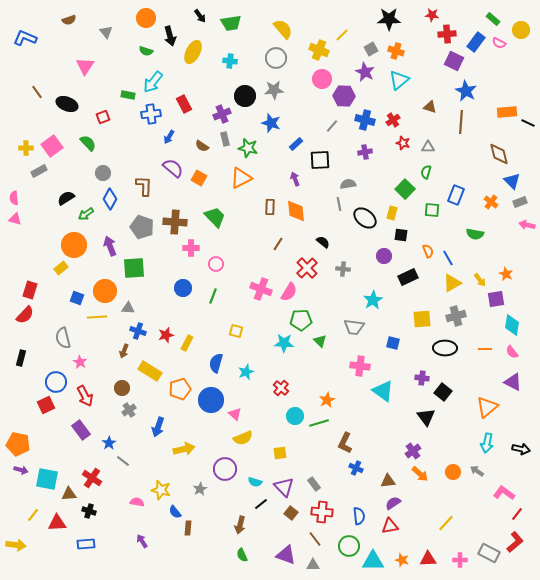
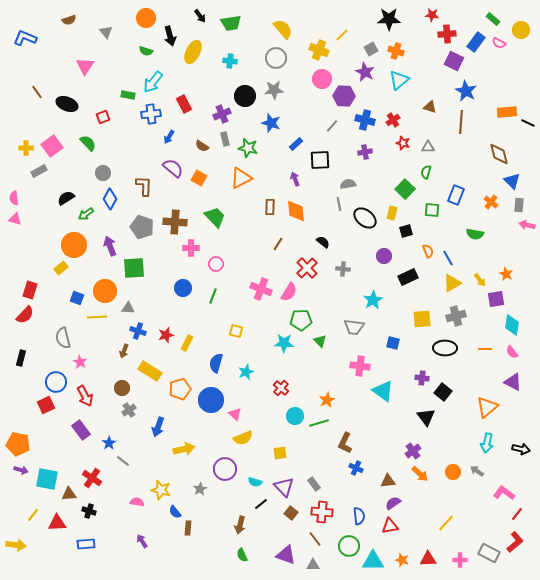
gray rectangle at (520, 202): moved 1 px left, 3 px down; rotated 64 degrees counterclockwise
black square at (401, 235): moved 5 px right, 4 px up; rotated 24 degrees counterclockwise
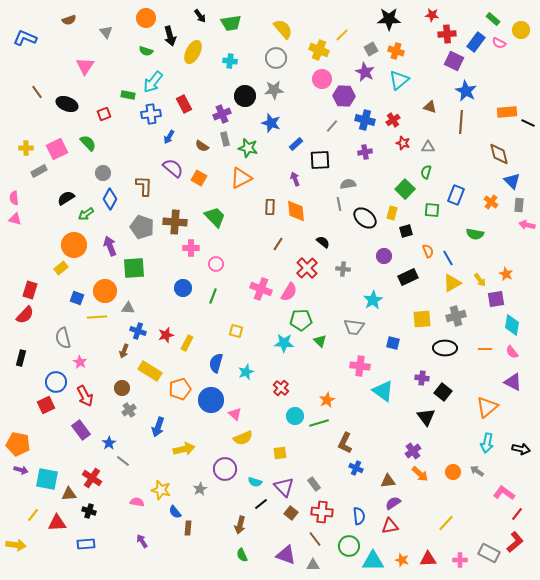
red square at (103, 117): moved 1 px right, 3 px up
pink square at (52, 146): moved 5 px right, 3 px down; rotated 10 degrees clockwise
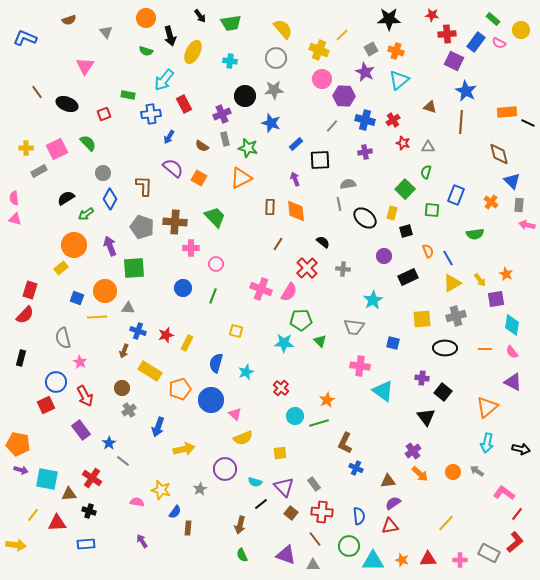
cyan arrow at (153, 82): moved 11 px right, 2 px up
green semicircle at (475, 234): rotated 18 degrees counterclockwise
blue semicircle at (175, 512): rotated 104 degrees counterclockwise
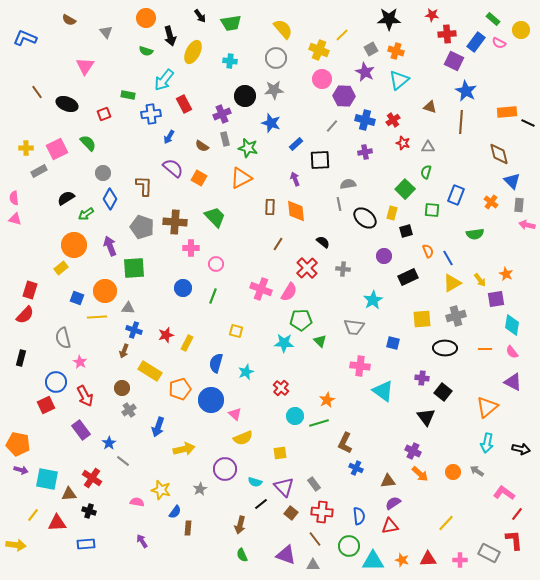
brown semicircle at (69, 20): rotated 48 degrees clockwise
blue cross at (138, 331): moved 4 px left, 1 px up
purple cross at (413, 451): rotated 28 degrees counterclockwise
red L-shape at (515, 542): moved 1 px left, 2 px up; rotated 55 degrees counterclockwise
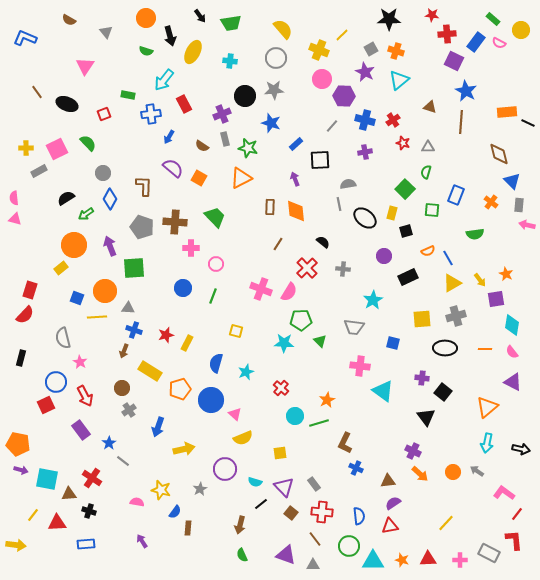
orange semicircle at (428, 251): rotated 88 degrees clockwise
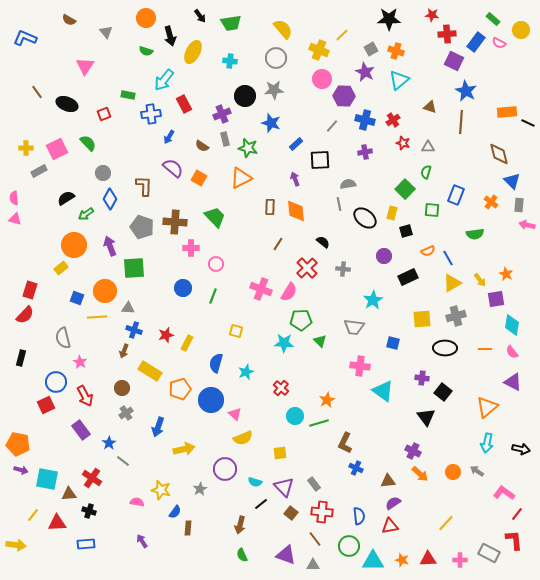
gray cross at (129, 410): moved 3 px left, 3 px down
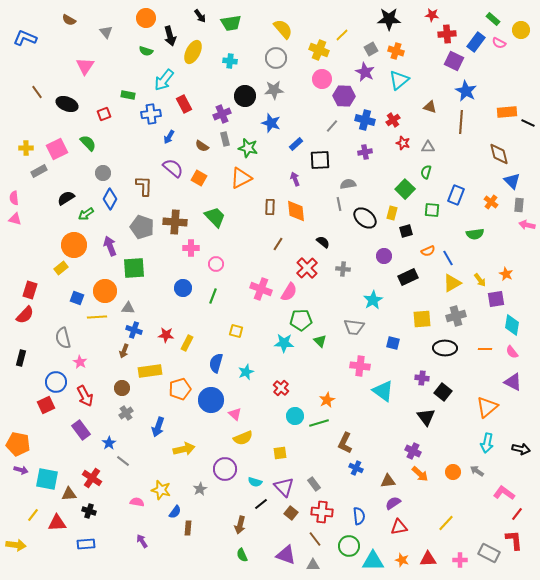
red star at (166, 335): rotated 21 degrees clockwise
yellow rectangle at (150, 371): rotated 40 degrees counterclockwise
red triangle at (390, 526): moved 9 px right, 1 px down
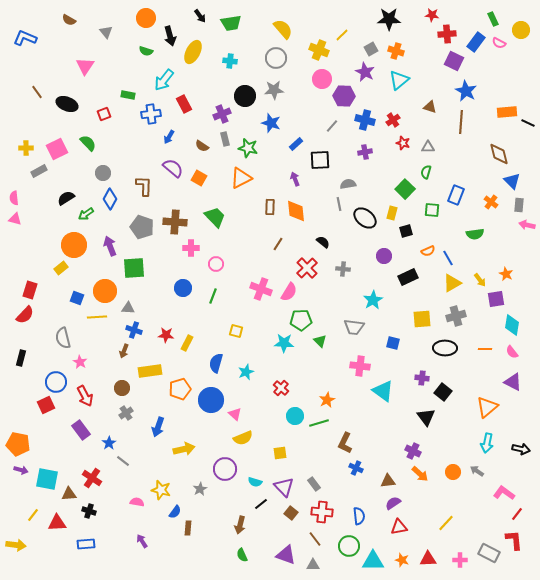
green rectangle at (493, 19): rotated 24 degrees clockwise
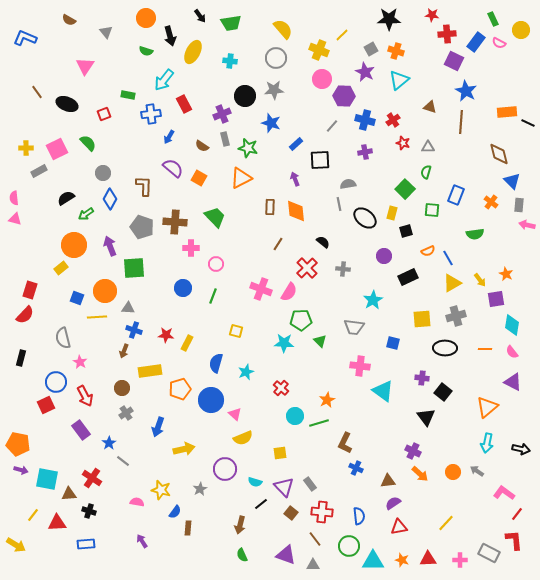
gray rectangle at (314, 484): moved 4 px left
yellow arrow at (16, 545): rotated 24 degrees clockwise
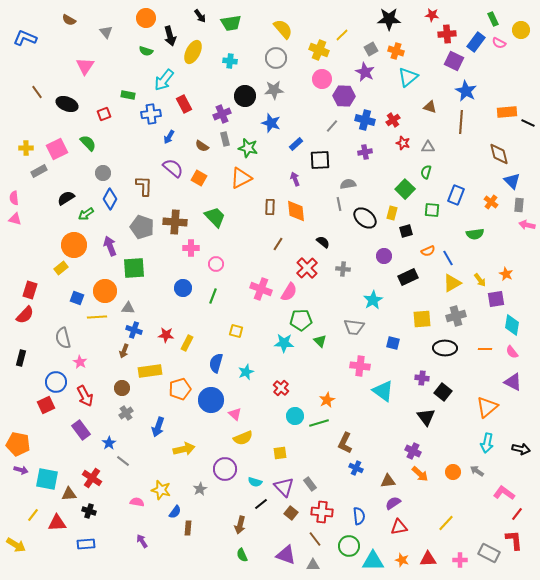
cyan triangle at (399, 80): moved 9 px right, 3 px up
